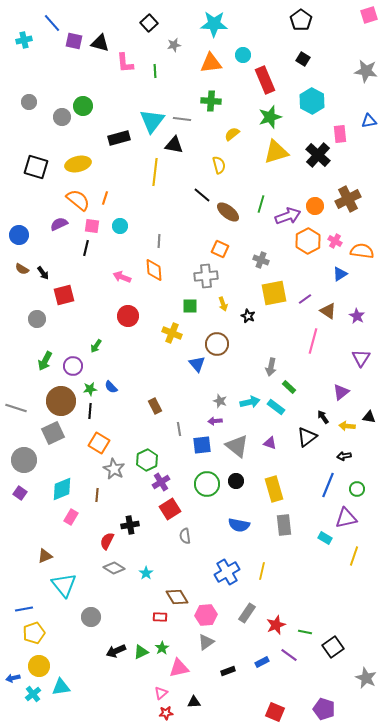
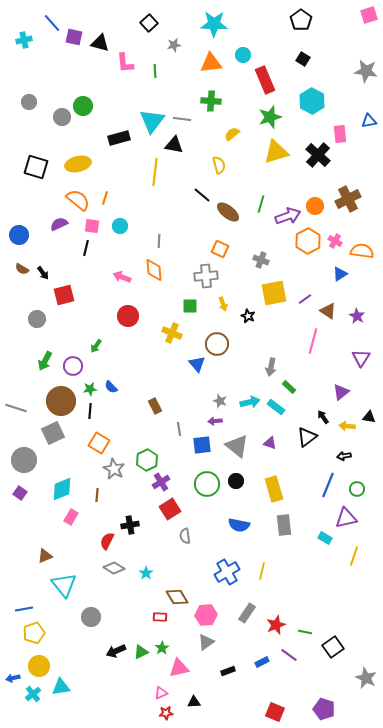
purple square at (74, 41): moved 4 px up
pink triangle at (161, 693): rotated 16 degrees clockwise
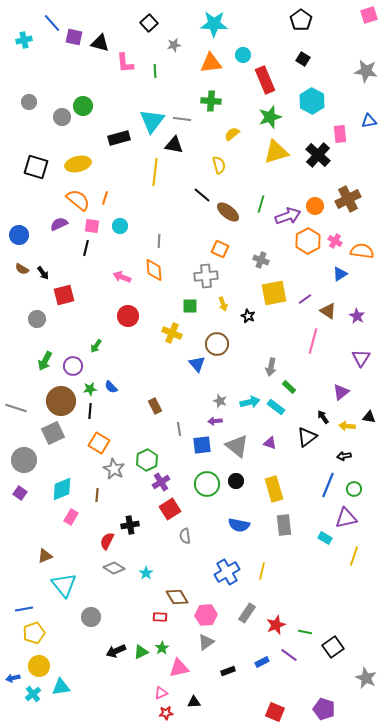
green circle at (357, 489): moved 3 px left
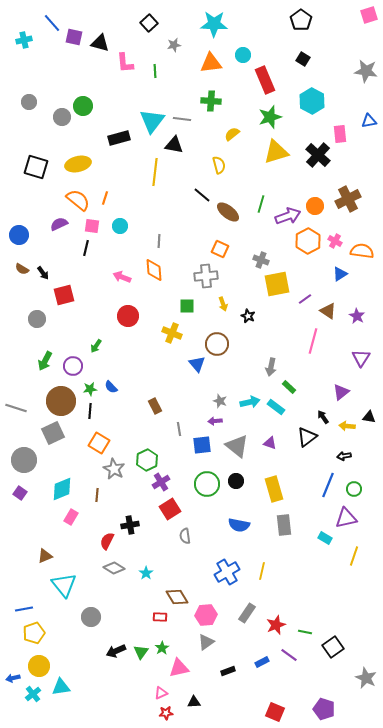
yellow square at (274, 293): moved 3 px right, 9 px up
green square at (190, 306): moved 3 px left
green triangle at (141, 652): rotated 28 degrees counterclockwise
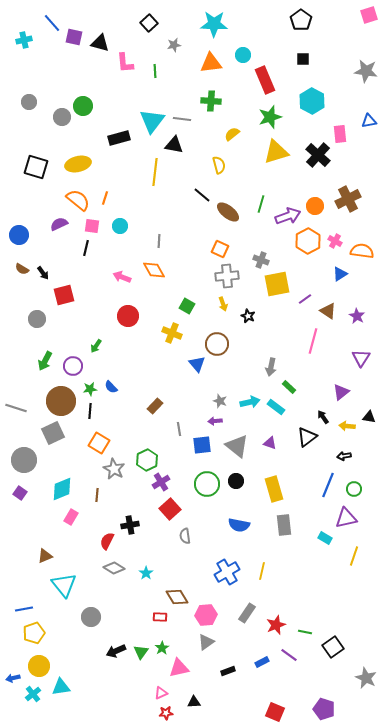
black square at (303, 59): rotated 32 degrees counterclockwise
orange diamond at (154, 270): rotated 25 degrees counterclockwise
gray cross at (206, 276): moved 21 px right
green square at (187, 306): rotated 28 degrees clockwise
brown rectangle at (155, 406): rotated 70 degrees clockwise
red square at (170, 509): rotated 10 degrees counterclockwise
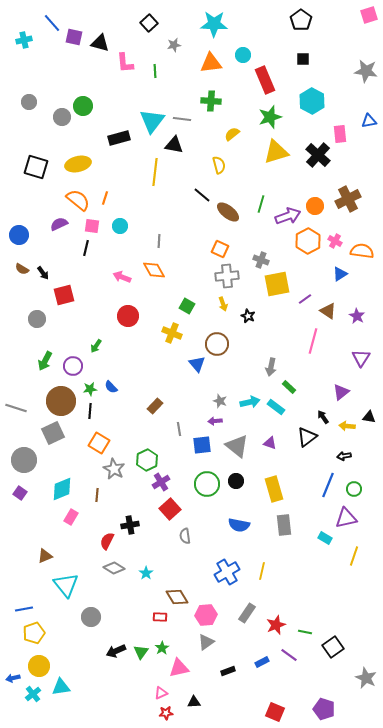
cyan triangle at (64, 585): moved 2 px right
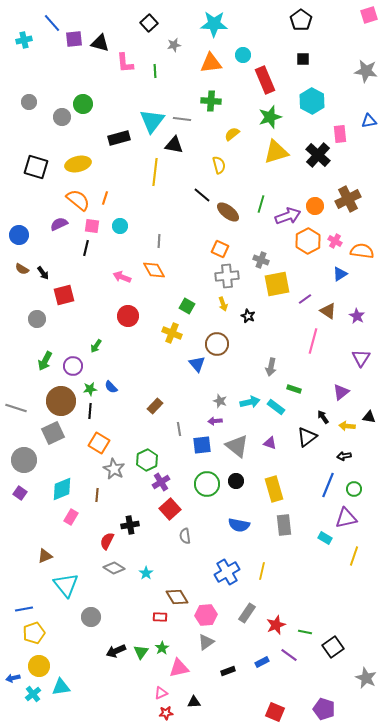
purple square at (74, 37): moved 2 px down; rotated 18 degrees counterclockwise
green circle at (83, 106): moved 2 px up
green rectangle at (289, 387): moved 5 px right, 2 px down; rotated 24 degrees counterclockwise
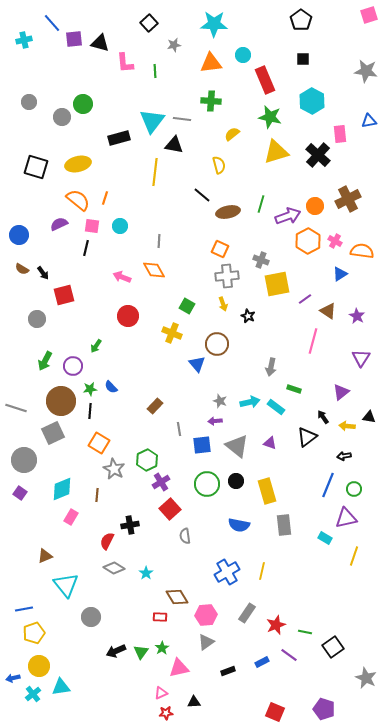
green star at (270, 117): rotated 30 degrees clockwise
brown ellipse at (228, 212): rotated 50 degrees counterclockwise
yellow rectangle at (274, 489): moved 7 px left, 2 px down
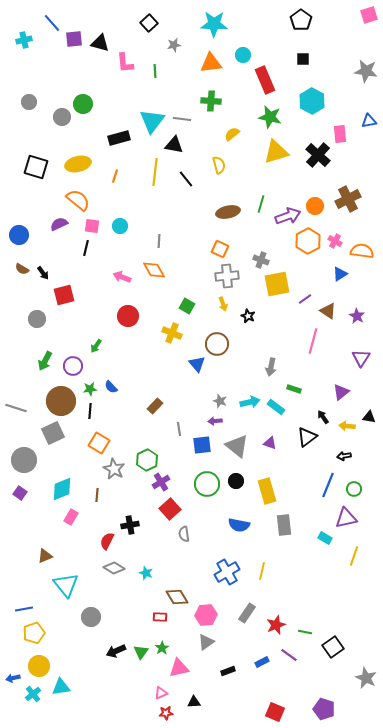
black line at (202, 195): moved 16 px left, 16 px up; rotated 12 degrees clockwise
orange line at (105, 198): moved 10 px right, 22 px up
gray semicircle at (185, 536): moved 1 px left, 2 px up
cyan star at (146, 573): rotated 16 degrees counterclockwise
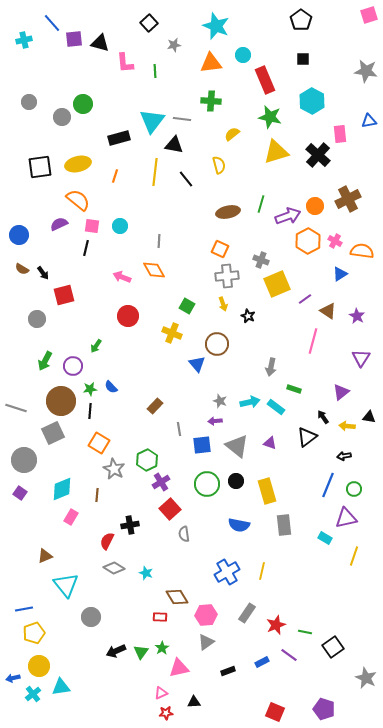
cyan star at (214, 24): moved 2 px right, 2 px down; rotated 20 degrees clockwise
black square at (36, 167): moved 4 px right; rotated 25 degrees counterclockwise
yellow square at (277, 284): rotated 12 degrees counterclockwise
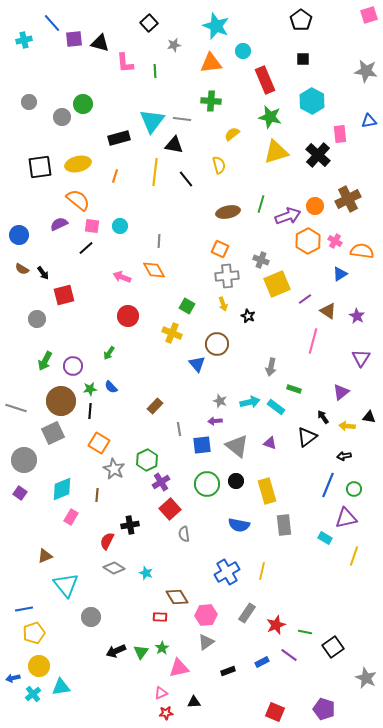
cyan circle at (243, 55): moved 4 px up
black line at (86, 248): rotated 35 degrees clockwise
green arrow at (96, 346): moved 13 px right, 7 px down
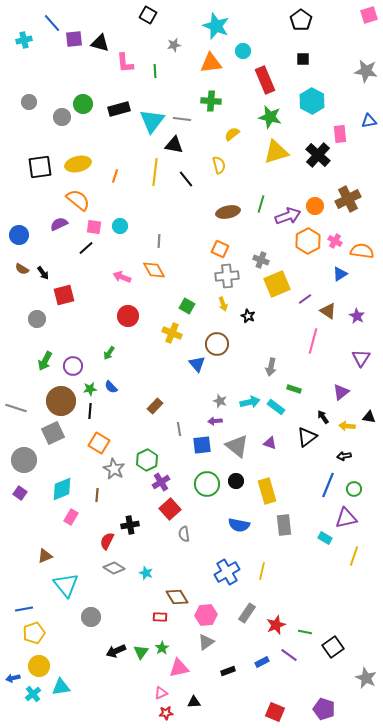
black square at (149, 23): moved 1 px left, 8 px up; rotated 18 degrees counterclockwise
black rectangle at (119, 138): moved 29 px up
pink square at (92, 226): moved 2 px right, 1 px down
